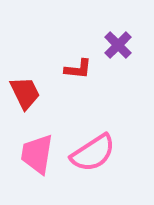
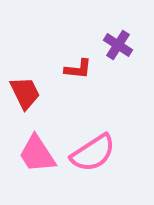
purple cross: rotated 12 degrees counterclockwise
pink trapezoid: rotated 42 degrees counterclockwise
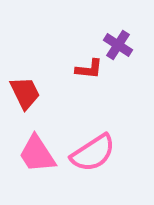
red L-shape: moved 11 px right
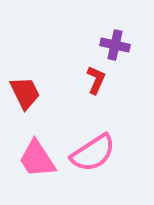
purple cross: moved 3 px left; rotated 20 degrees counterclockwise
red L-shape: moved 7 px right, 11 px down; rotated 72 degrees counterclockwise
pink trapezoid: moved 5 px down
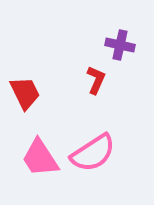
purple cross: moved 5 px right
pink trapezoid: moved 3 px right, 1 px up
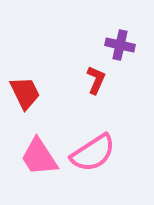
pink trapezoid: moved 1 px left, 1 px up
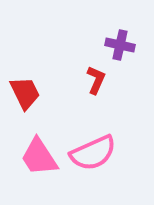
pink semicircle: rotated 9 degrees clockwise
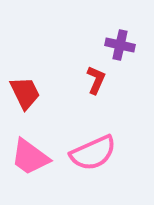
pink trapezoid: moved 9 px left; rotated 21 degrees counterclockwise
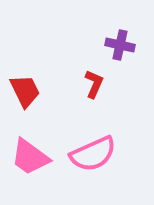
red L-shape: moved 2 px left, 4 px down
red trapezoid: moved 2 px up
pink semicircle: moved 1 px down
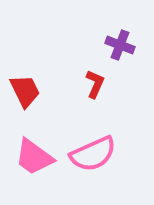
purple cross: rotated 8 degrees clockwise
red L-shape: moved 1 px right
pink trapezoid: moved 4 px right
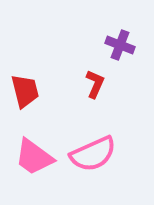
red trapezoid: rotated 12 degrees clockwise
